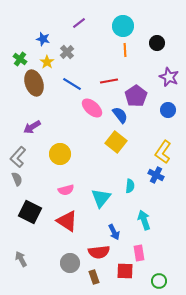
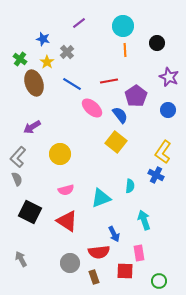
cyan triangle: rotated 30 degrees clockwise
blue arrow: moved 2 px down
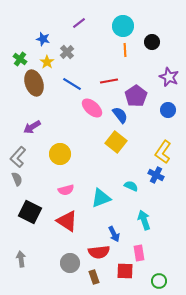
black circle: moved 5 px left, 1 px up
cyan semicircle: moved 1 px right; rotated 72 degrees counterclockwise
gray arrow: rotated 21 degrees clockwise
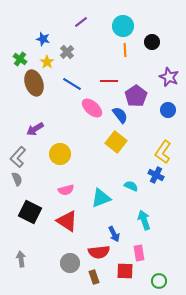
purple line: moved 2 px right, 1 px up
red line: rotated 12 degrees clockwise
purple arrow: moved 3 px right, 2 px down
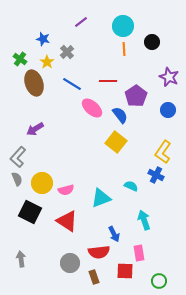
orange line: moved 1 px left, 1 px up
red line: moved 1 px left
yellow circle: moved 18 px left, 29 px down
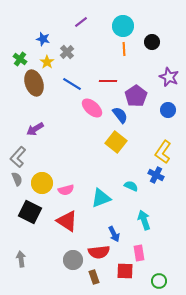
gray circle: moved 3 px right, 3 px up
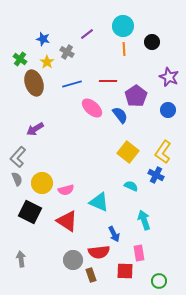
purple line: moved 6 px right, 12 px down
gray cross: rotated 16 degrees counterclockwise
blue line: rotated 48 degrees counterclockwise
yellow square: moved 12 px right, 10 px down
cyan triangle: moved 2 px left, 4 px down; rotated 45 degrees clockwise
brown rectangle: moved 3 px left, 2 px up
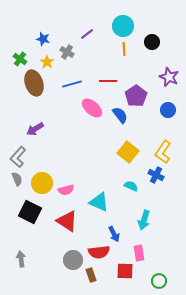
cyan arrow: rotated 144 degrees counterclockwise
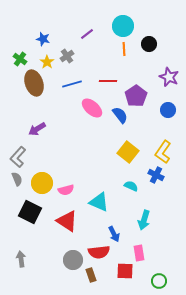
black circle: moved 3 px left, 2 px down
gray cross: moved 4 px down; rotated 24 degrees clockwise
purple arrow: moved 2 px right
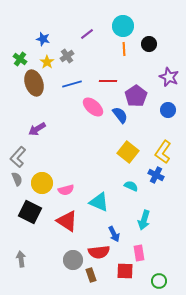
pink ellipse: moved 1 px right, 1 px up
